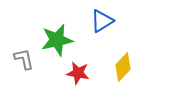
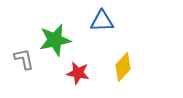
blue triangle: rotated 30 degrees clockwise
green star: moved 2 px left
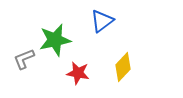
blue triangle: rotated 35 degrees counterclockwise
gray L-shape: rotated 100 degrees counterclockwise
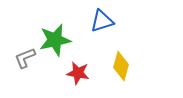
blue triangle: rotated 20 degrees clockwise
gray L-shape: moved 1 px right, 1 px up
yellow diamond: moved 2 px left, 1 px up; rotated 28 degrees counterclockwise
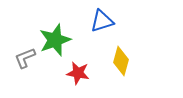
green star: rotated 8 degrees counterclockwise
yellow diamond: moved 5 px up
